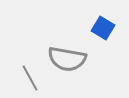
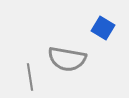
gray line: moved 1 px up; rotated 20 degrees clockwise
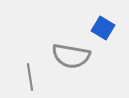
gray semicircle: moved 4 px right, 3 px up
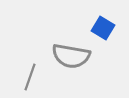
gray line: rotated 28 degrees clockwise
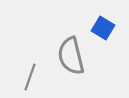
gray semicircle: rotated 66 degrees clockwise
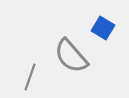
gray semicircle: rotated 27 degrees counterclockwise
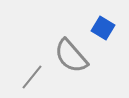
gray line: moved 2 px right; rotated 20 degrees clockwise
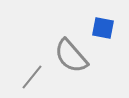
blue square: rotated 20 degrees counterclockwise
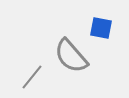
blue square: moved 2 px left
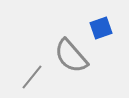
blue square: rotated 30 degrees counterclockwise
